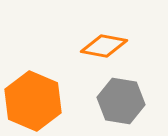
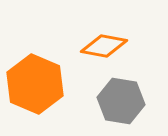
orange hexagon: moved 2 px right, 17 px up
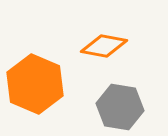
gray hexagon: moved 1 px left, 6 px down
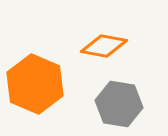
gray hexagon: moved 1 px left, 3 px up
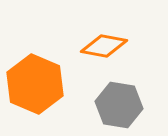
gray hexagon: moved 1 px down
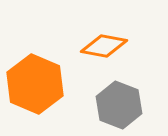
gray hexagon: rotated 12 degrees clockwise
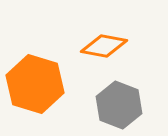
orange hexagon: rotated 6 degrees counterclockwise
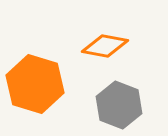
orange diamond: moved 1 px right
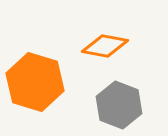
orange hexagon: moved 2 px up
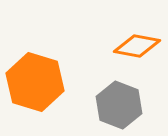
orange diamond: moved 32 px right
